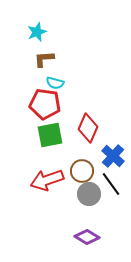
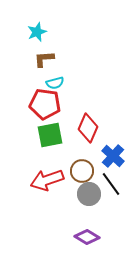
cyan semicircle: rotated 30 degrees counterclockwise
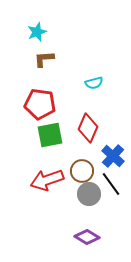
cyan semicircle: moved 39 px right
red pentagon: moved 5 px left
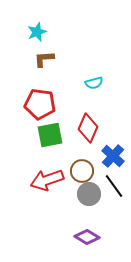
black line: moved 3 px right, 2 px down
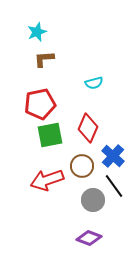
red pentagon: rotated 20 degrees counterclockwise
brown circle: moved 5 px up
gray circle: moved 4 px right, 6 px down
purple diamond: moved 2 px right, 1 px down; rotated 10 degrees counterclockwise
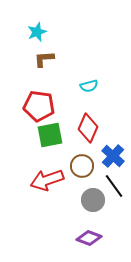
cyan semicircle: moved 5 px left, 3 px down
red pentagon: moved 1 px left, 2 px down; rotated 20 degrees clockwise
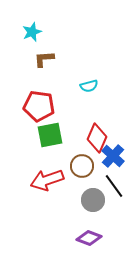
cyan star: moved 5 px left
red diamond: moved 9 px right, 10 px down
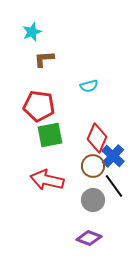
brown circle: moved 11 px right
red arrow: rotated 32 degrees clockwise
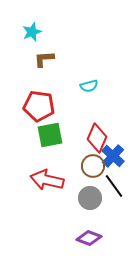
gray circle: moved 3 px left, 2 px up
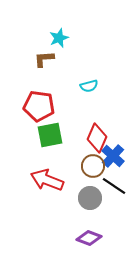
cyan star: moved 27 px right, 6 px down
red arrow: rotated 8 degrees clockwise
black line: rotated 20 degrees counterclockwise
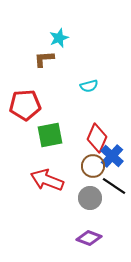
red pentagon: moved 14 px left, 1 px up; rotated 12 degrees counterclockwise
blue cross: moved 1 px left
